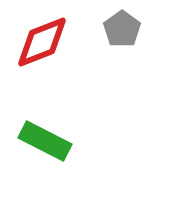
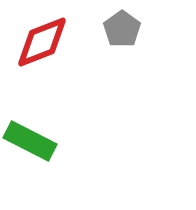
green rectangle: moved 15 px left
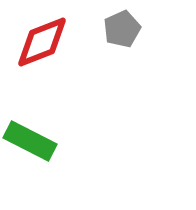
gray pentagon: rotated 12 degrees clockwise
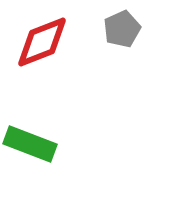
green rectangle: moved 3 px down; rotated 6 degrees counterclockwise
